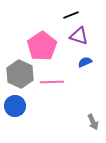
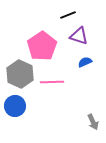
black line: moved 3 px left
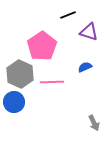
purple triangle: moved 10 px right, 4 px up
blue semicircle: moved 5 px down
blue circle: moved 1 px left, 4 px up
gray arrow: moved 1 px right, 1 px down
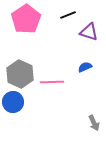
pink pentagon: moved 16 px left, 27 px up
blue circle: moved 1 px left
